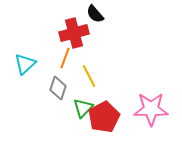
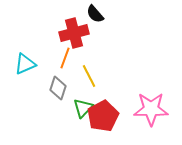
cyan triangle: rotated 20 degrees clockwise
red pentagon: moved 1 px left, 1 px up
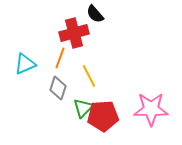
orange line: moved 5 px left
red pentagon: rotated 24 degrees clockwise
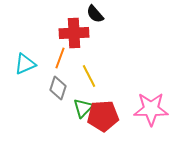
red cross: rotated 12 degrees clockwise
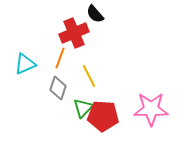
red cross: rotated 20 degrees counterclockwise
red pentagon: rotated 8 degrees clockwise
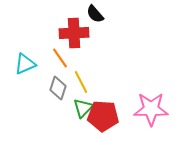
red cross: rotated 20 degrees clockwise
orange line: rotated 55 degrees counterclockwise
yellow line: moved 8 px left, 6 px down
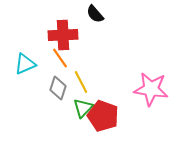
red cross: moved 11 px left, 2 px down
pink star: moved 20 px up; rotated 8 degrees clockwise
red pentagon: rotated 16 degrees clockwise
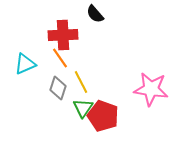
green triangle: rotated 10 degrees counterclockwise
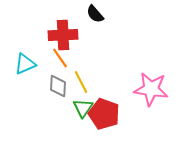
gray diamond: moved 2 px up; rotated 15 degrees counterclockwise
red pentagon: moved 1 px right, 2 px up
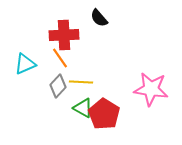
black semicircle: moved 4 px right, 4 px down
red cross: moved 1 px right
yellow line: rotated 60 degrees counterclockwise
gray diamond: rotated 40 degrees clockwise
green triangle: rotated 35 degrees counterclockwise
red pentagon: rotated 12 degrees clockwise
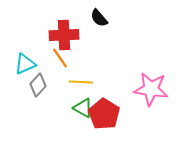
gray diamond: moved 20 px left, 1 px up
